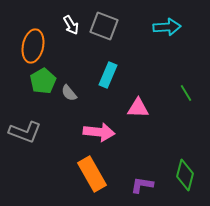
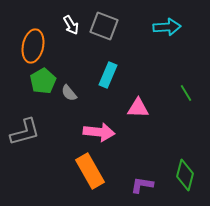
gray L-shape: rotated 36 degrees counterclockwise
orange rectangle: moved 2 px left, 3 px up
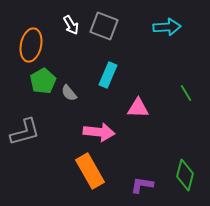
orange ellipse: moved 2 px left, 1 px up
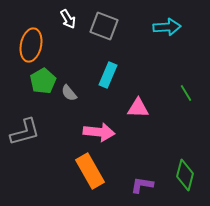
white arrow: moved 3 px left, 6 px up
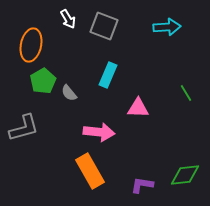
gray L-shape: moved 1 px left, 4 px up
green diamond: rotated 68 degrees clockwise
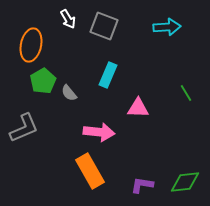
gray L-shape: rotated 8 degrees counterclockwise
green diamond: moved 7 px down
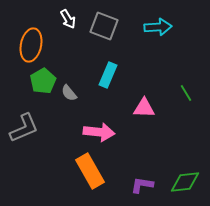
cyan arrow: moved 9 px left
pink triangle: moved 6 px right
